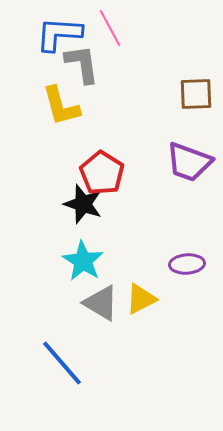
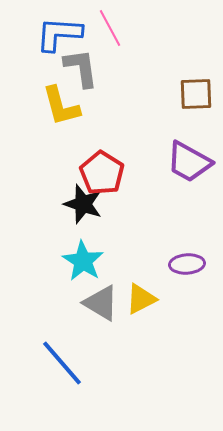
gray L-shape: moved 1 px left, 4 px down
purple trapezoid: rotated 9 degrees clockwise
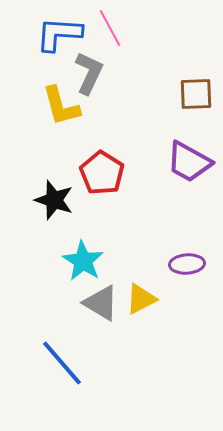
gray L-shape: moved 8 px right, 5 px down; rotated 33 degrees clockwise
black star: moved 29 px left, 4 px up
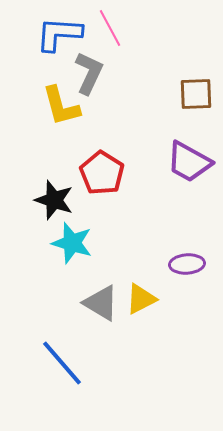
cyan star: moved 11 px left, 18 px up; rotated 15 degrees counterclockwise
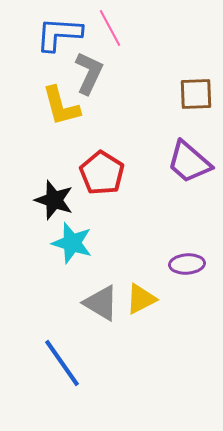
purple trapezoid: rotated 12 degrees clockwise
blue line: rotated 6 degrees clockwise
